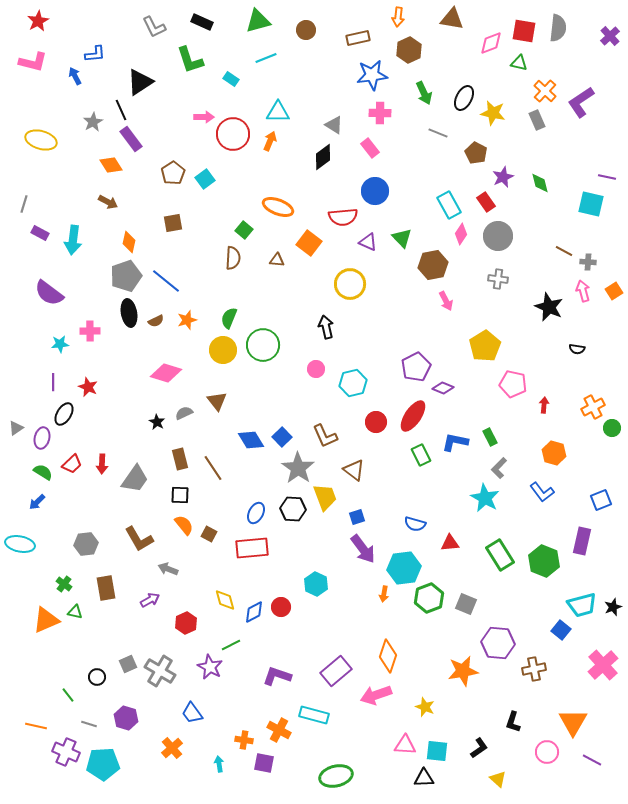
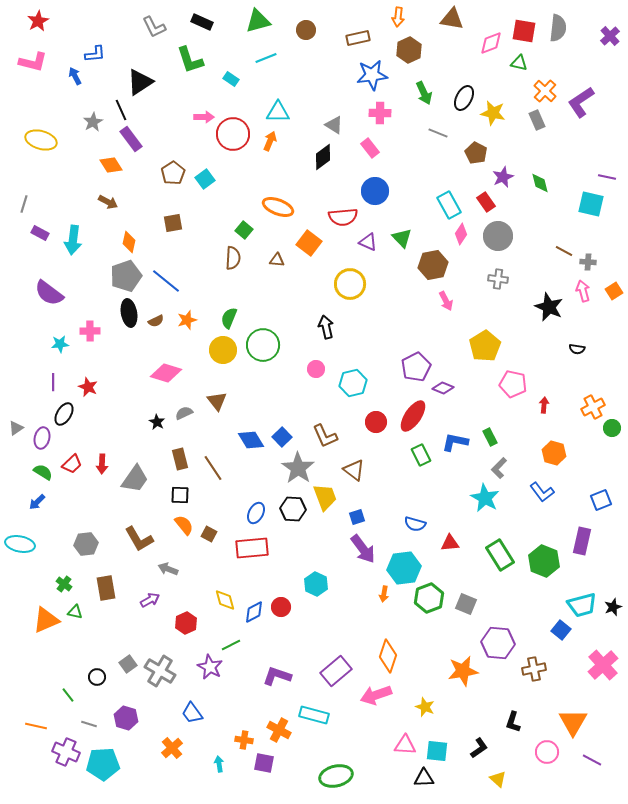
gray square at (128, 664): rotated 12 degrees counterclockwise
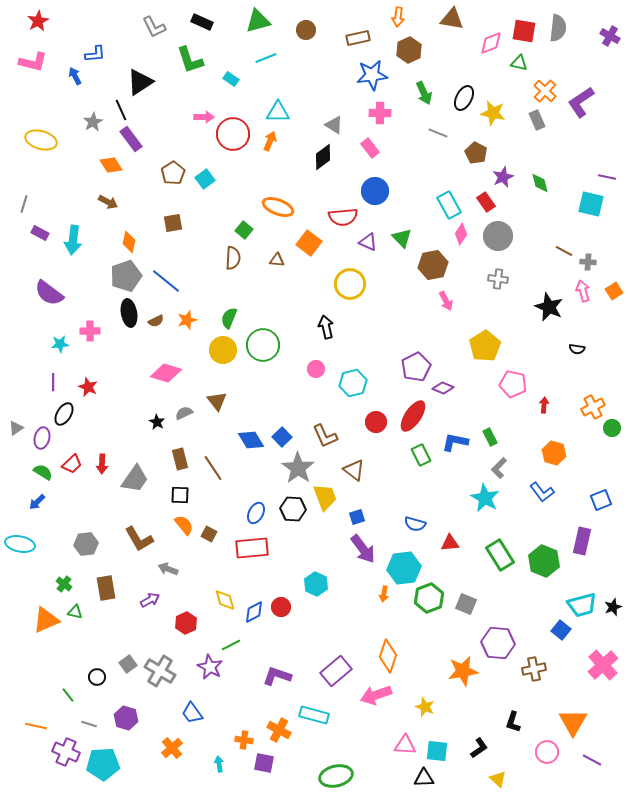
purple cross at (610, 36): rotated 18 degrees counterclockwise
